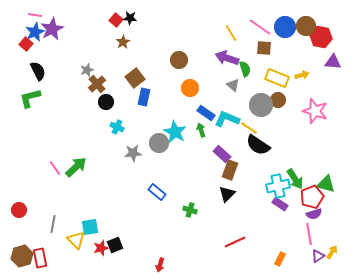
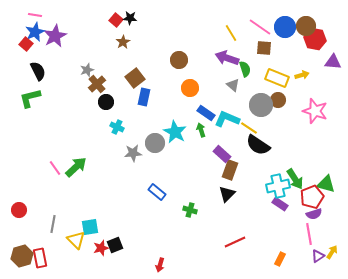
purple star at (52, 29): moved 3 px right, 7 px down
red hexagon at (321, 37): moved 6 px left, 2 px down
gray circle at (159, 143): moved 4 px left
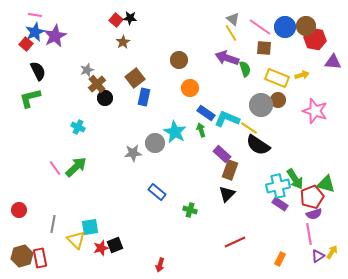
gray triangle at (233, 85): moved 66 px up
black circle at (106, 102): moved 1 px left, 4 px up
cyan cross at (117, 127): moved 39 px left
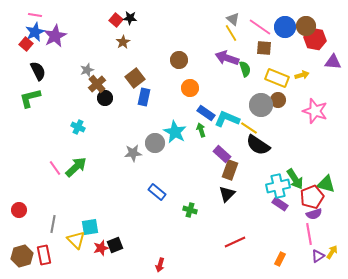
red rectangle at (40, 258): moved 4 px right, 3 px up
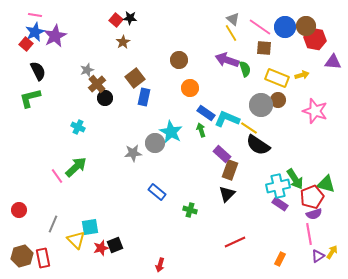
purple arrow at (227, 58): moved 2 px down
cyan star at (175, 132): moved 4 px left
pink line at (55, 168): moved 2 px right, 8 px down
gray line at (53, 224): rotated 12 degrees clockwise
red rectangle at (44, 255): moved 1 px left, 3 px down
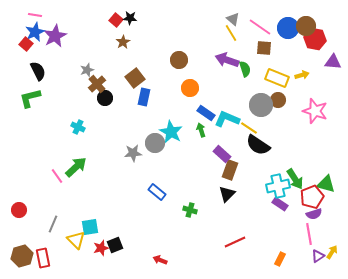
blue circle at (285, 27): moved 3 px right, 1 px down
red arrow at (160, 265): moved 5 px up; rotated 96 degrees clockwise
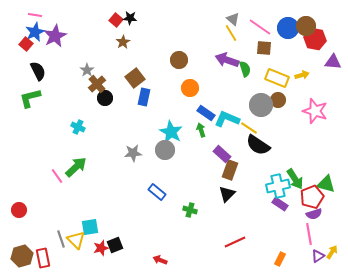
gray star at (87, 70): rotated 16 degrees counterclockwise
gray circle at (155, 143): moved 10 px right, 7 px down
gray line at (53, 224): moved 8 px right, 15 px down; rotated 42 degrees counterclockwise
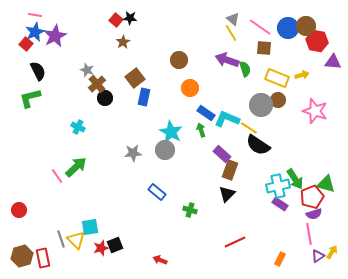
red hexagon at (315, 39): moved 2 px right, 2 px down
gray star at (87, 70): rotated 16 degrees counterclockwise
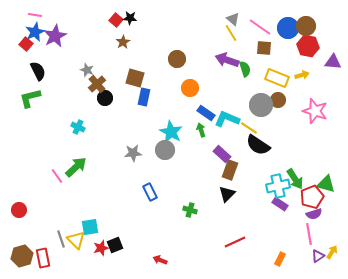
red hexagon at (317, 41): moved 9 px left, 5 px down
brown circle at (179, 60): moved 2 px left, 1 px up
brown square at (135, 78): rotated 36 degrees counterclockwise
blue rectangle at (157, 192): moved 7 px left; rotated 24 degrees clockwise
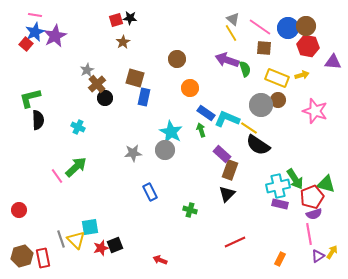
red square at (116, 20): rotated 32 degrees clockwise
gray star at (87, 70): rotated 24 degrees clockwise
black semicircle at (38, 71): moved 49 px down; rotated 24 degrees clockwise
purple rectangle at (280, 204): rotated 21 degrees counterclockwise
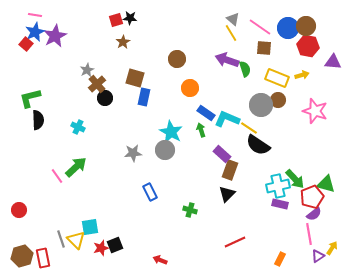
green arrow at (295, 179): rotated 10 degrees counterclockwise
purple semicircle at (314, 214): rotated 21 degrees counterclockwise
yellow arrow at (332, 252): moved 4 px up
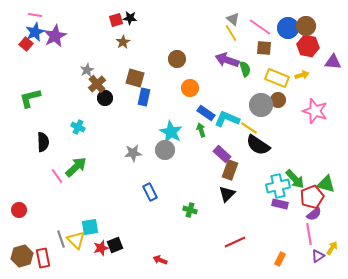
black semicircle at (38, 120): moved 5 px right, 22 px down
